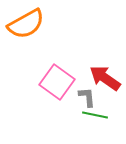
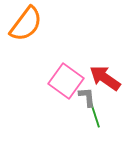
orange semicircle: rotated 24 degrees counterclockwise
pink square: moved 9 px right, 1 px up
green line: rotated 60 degrees clockwise
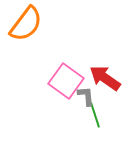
gray L-shape: moved 1 px left, 1 px up
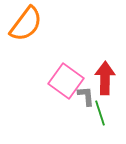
red arrow: rotated 56 degrees clockwise
green line: moved 5 px right, 2 px up
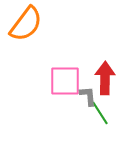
pink square: moved 1 px left; rotated 36 degrees counterclockwise
gray L-shape: moved 2 px right
green line: rotated 15 degrees counterclockwise
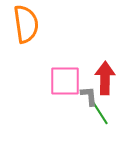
orange semicircle: rotated 45 degrees counterclockwise
gray L-shape: moved 1 px right
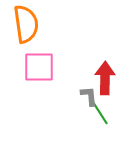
pink square: moved 26 px left, 14 px up
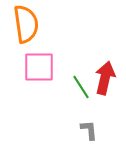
red arrow: rotated 12 degrees clockwise
gray L-shape: moved 34 px down
green line: moved 19 px left, 26 px up
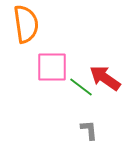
pink square: moved 13 px right
red arrow: rotated 68 degrees counterclockwise
green line: rotated 20 degrees counterclockwise
